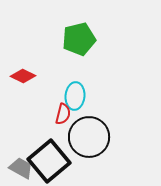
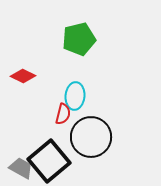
black circle: moved 2 px right
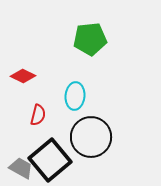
green pentagon: moved 11 px right; rotated 8 degrees clockwise
red semicircle: moved 25 px left, 1 px down
black square: moved 1 px right, 1 px up
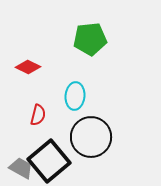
red diamond: moved 5 px right, 9 px up
black square: moved 1 px left, 1 px down
